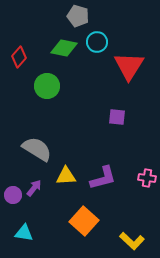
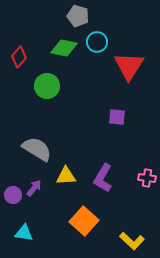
purple L-shape: rotated 136 degrees clockwise
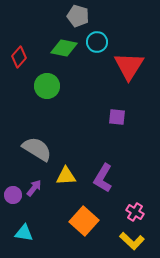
pink cross: moved 12 px left, 34 px down; rotated 24 degrees clockwise
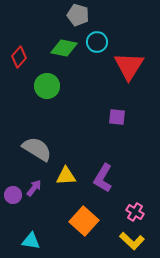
gray pentagon: moved 1 px up
cyan triangle: moved 7 px right, 8 px down
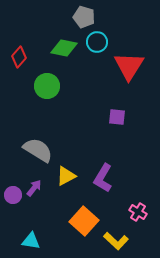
gray pentagon: moved 6 px right, 2 px down
gray semicircle: moved 1 px right, 1 px down
yellow triangle: rotated 25 degrees counterclockwise
pink cross: moved 3 px right
yellow L-shape: moved 16 px left
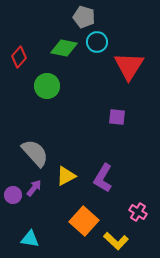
gray semicircle: moved 3 px left, 3 px down; rotated 16 degrees clockwise
cyan triangle: moved 1 px left, 2 px up
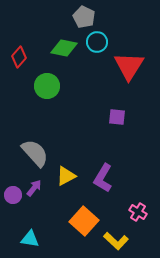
gray pentagon: rotated 10 degrees clockwise
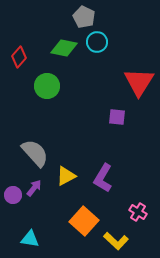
red triangle: moved 10 px right, 16 px down
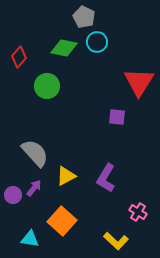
purple L-shape: moved 3 px right
orange square: moved 22 px left
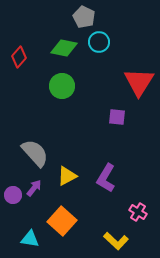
cyan circle: moved 2 px right
green circle: moved 15 px right
yellow triangle: moved 1 px right
